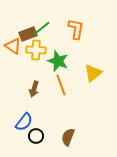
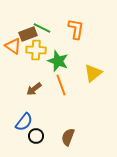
green line: rotated 66 degrees clockwise
brown arrow: rotated 35 degrees clockwise
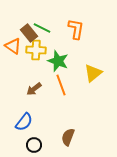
brown rectangle: moved 1 px right, 1 px up; rotated 72 degrees clockwise
black circle: moved 2 px left, 9 px down
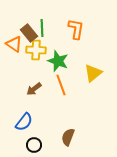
green line: rotated 60 degrees clockwise
orange triangle: moved 1 px right, 2 px up
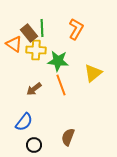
orange L-shape: rotated 20 degrees clockwise
green star: rotated 15 degrees counterclockwise
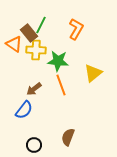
green line: moved 1 px left, 3 px up; rotated 30 degrees clockwise
blue semicircle: moved 12 px up
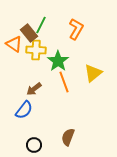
green star: rotated 30 degrees clockwise
orange line: moved 3 px right, 3 px up
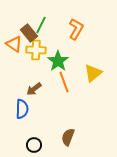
blue semicircle: moved 2 px left, 1 px up; rotated 36 degrees counterclockwise
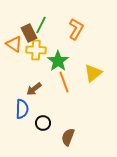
brown rectangle: rotated 12 degrees clockwise
black circle: moved 9 px right, 22 px up
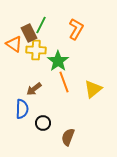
yellow triangle: moved 16 px down
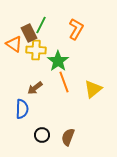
brown arrow: moved 1 px right, 1 px up
black circle: moved 1 px left, 12 px down
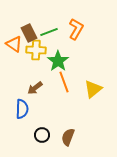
green line: moved 8 px right, 7 px down; rotated 42 degrees clockwise
